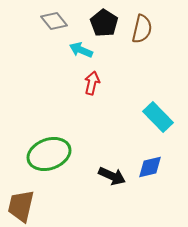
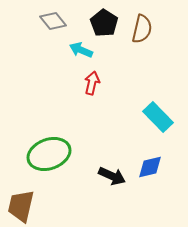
gray diamond: moved 1 px left
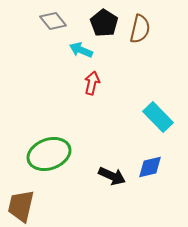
brown semicircle: moved 2 px left
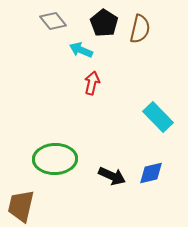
green ellipse: moved 6 px right, 5 px down; rotated 18 degrees clockwise
blue diamond: moved 1 px right, 6 px down
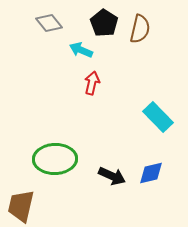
gray diamond: moved 4 px left, 2 px down
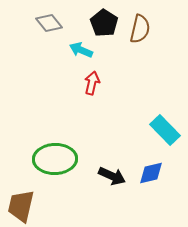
cyan rectangle: moved 7 px right, 13 px down
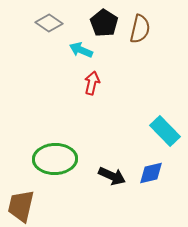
gray diamond: rotated 16 degrees counterclockwise
cyan rectangle: moved 1 px down
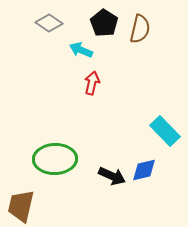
blue diamond: moved 7 px left, 3 px up
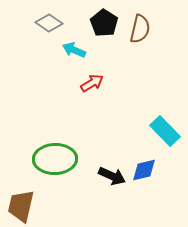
cyan arrow: moved 7 px left
red arrow: rotated 45 degrees clockwise
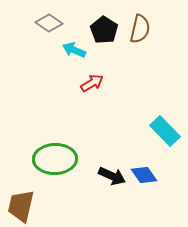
black pentagon: moved 7 px down
blue diamond: moved 5 px down; rotated 68 degrees clockwise
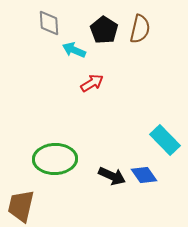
gray diamond: rotated 52 degrees clockwise
cyan rectangle: moved 9 px down
